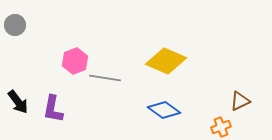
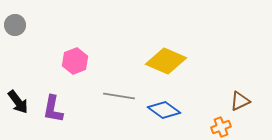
gray line: moved 14 px right, 18 px down
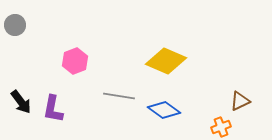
black arrow: moved 3 px right
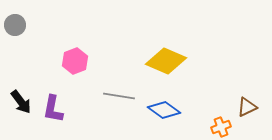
brown triangle: moved 7 px right, 6 px down
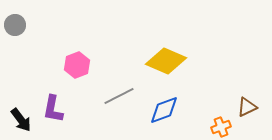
pink hexagon: moved 2 px right, 4 px down
gray line: rotated 36 degrees counterclockwise
black arrow: moved 18 px down
blue diamond: rotated 56 degrees counterclockwise
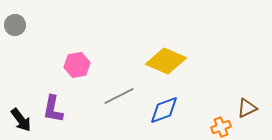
pink hexagon: rotated 10 degrees clockwise
brown triangle: moved 1 px down
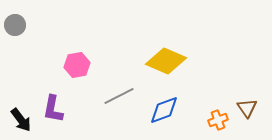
brown triangle: rotated 40 degrees counterclockwise
orange cross: moved 3 px left, 7 px up
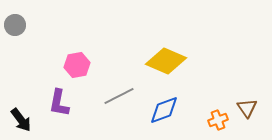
purple L-shape: moved 6 px right, 6 px up
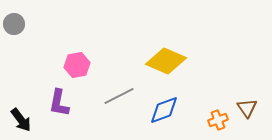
gray circle: moved 1 px left, 1 px up
